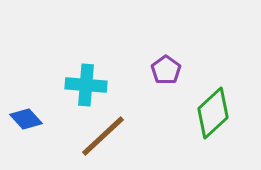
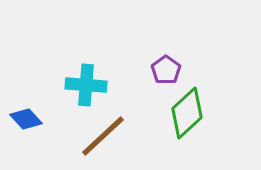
green diamond: moved 26 px left
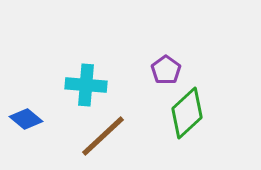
blue diamond: rotated 8 degrees counterclockwise
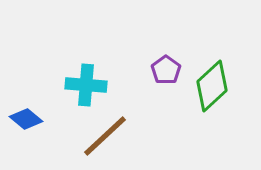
green diamond: moved 25 px right, 27 px up
brown line: moved 2 px right
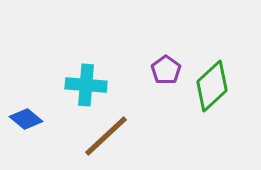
brown line: moved 1 px right
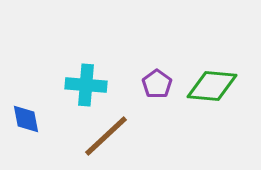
purple pentagon: moved 9 px left, 14 px down
green diamond: rotated 48 degrees clockwise
blue diamond: rotated 40 degrees clockwise
